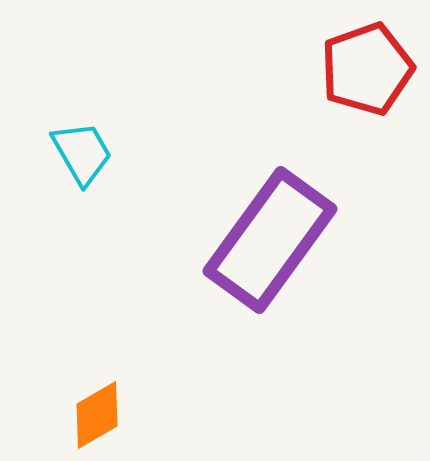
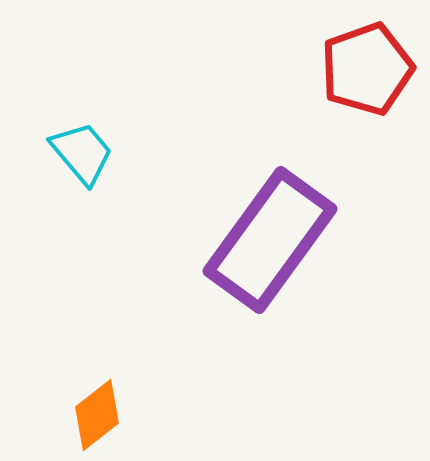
cyan trapezoid: rotated 10 degrees counterclockwise
orange diamond: rotated 8 degrees counterclockwise
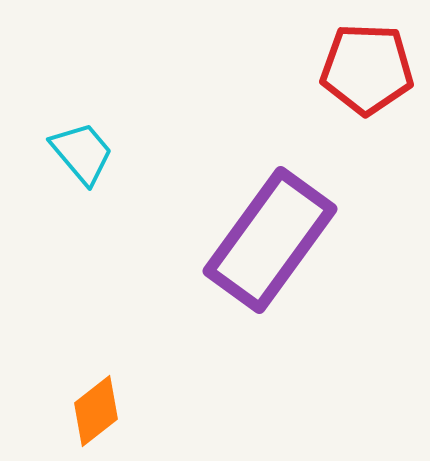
red pentagon: rotated 22 degrees clockwise
orange diamond: moved 1 px left, 4 px up
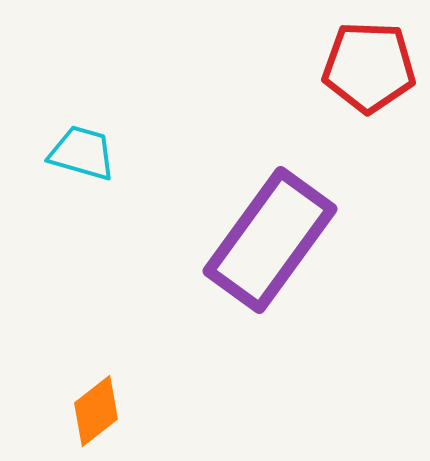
red pentagon: moved 2 px right, 2 px up
cyan trapezoid: rotated 34 degrees counterclockwise
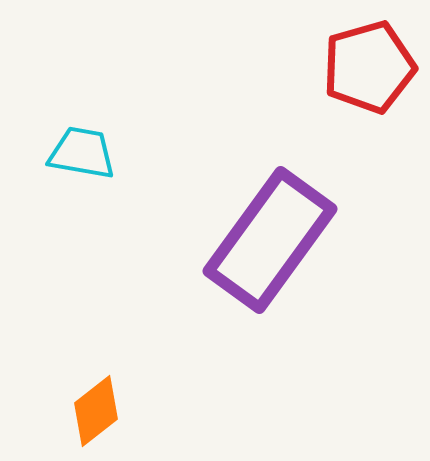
red pentagon: rotated 18 degrees counterclockwise
cyan trapezoid: rotated 6 degrees counterclockwise
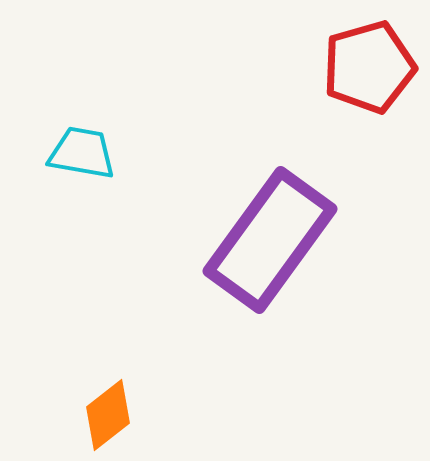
orange diamond: moved 12 px right, 4 px down
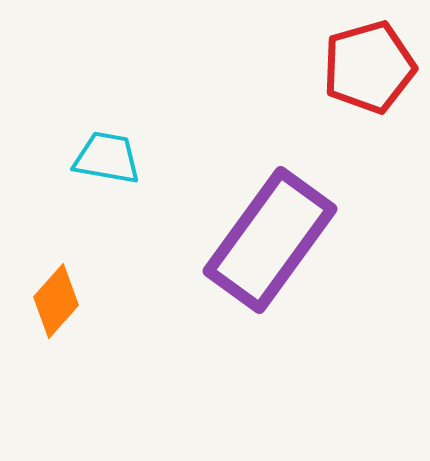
cyan trapezoid: moved 25 px right, 5 px down
orange diamond: moved 52 px left, 114 px up; rotated 10 degrees counterclockwise
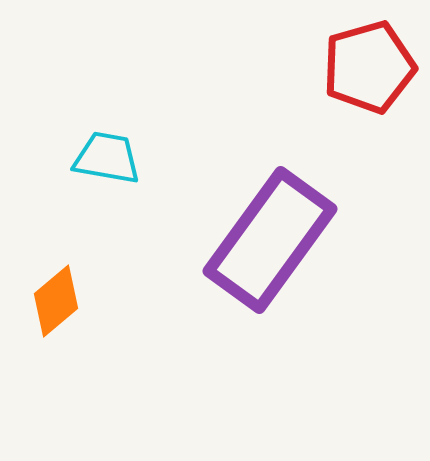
orange diamond: rotated 8 degrees clockwise
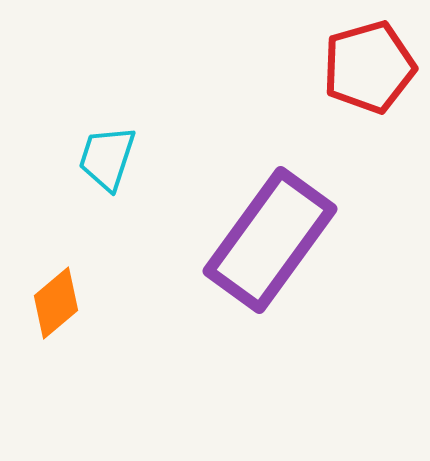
cyan trapezoid: rotated 82 degrees counterclockwise
orange diamond: moved 2 px down
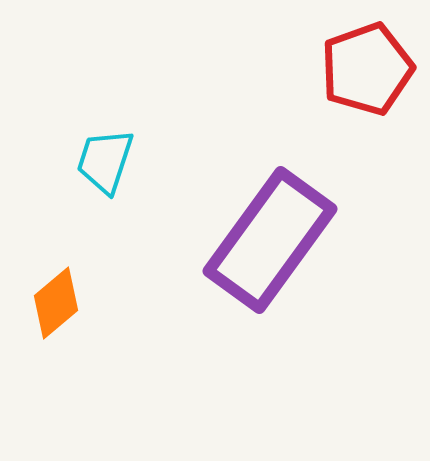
red pentagon: moved 2 px left, 2 px down; rotated 4 degrees counterclockwise
cyan trapezoid: moved 2 px left, 3 px down
